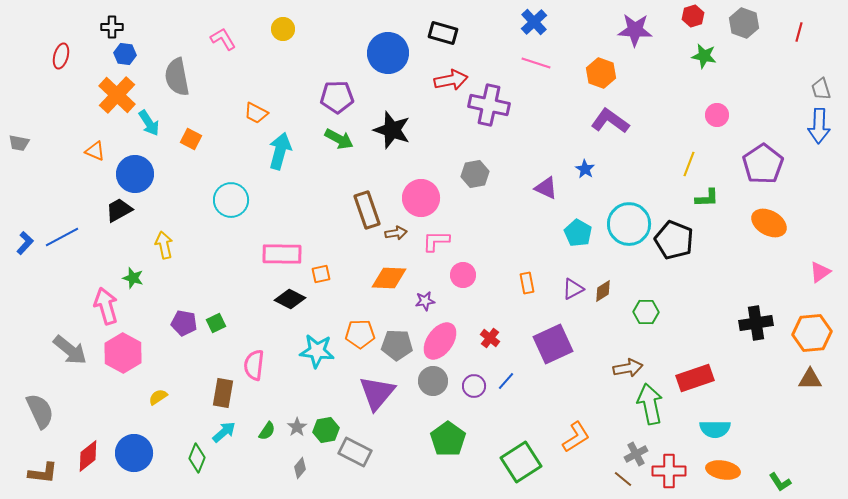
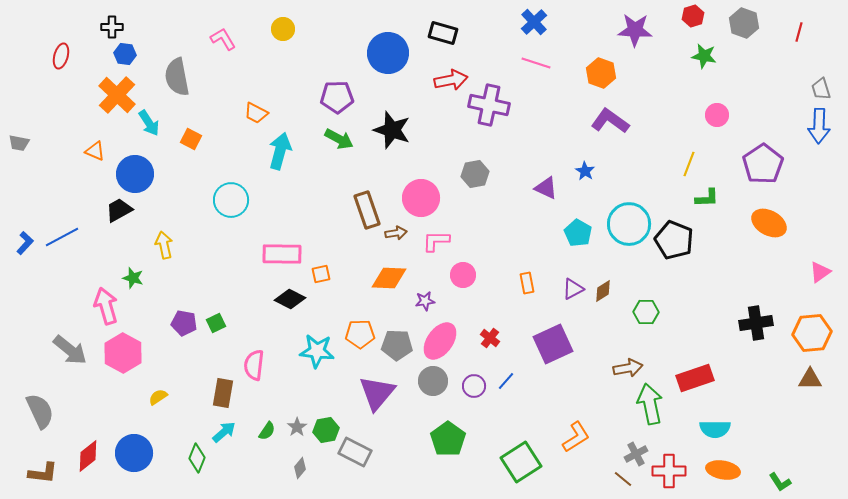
blue star at (585, 169): moved 2 px down
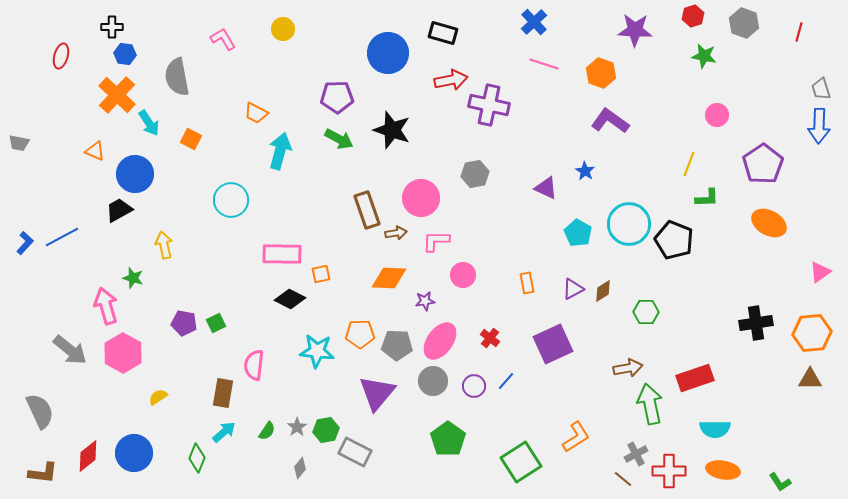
pink line at (536, 63): moved 8 px right, 1 px down
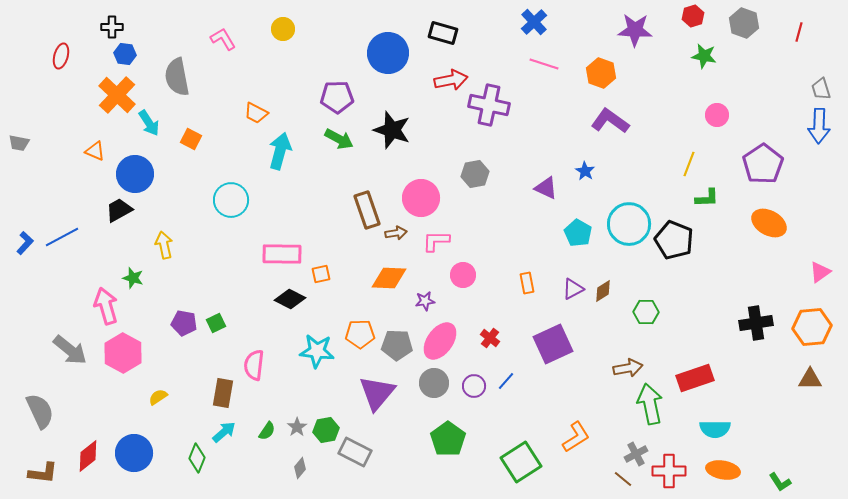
orange hexagon at (812, 333): moved 6 px up
gray circle at (433, 381): moved 1 px right, 2 px down
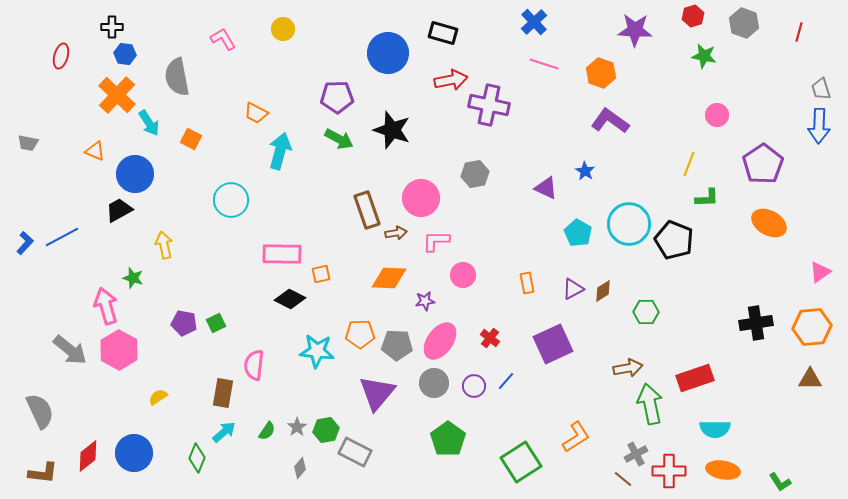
gray trapezoid at (19, 143): moved 9 px right
pink hexagon at (123, 353): moved 4 px left, 3 px up
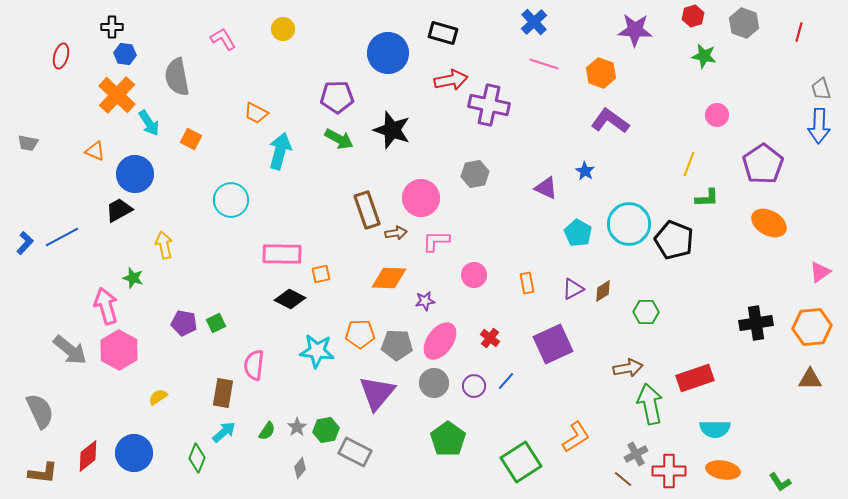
pink circle at (463, 275): moved 11 px right
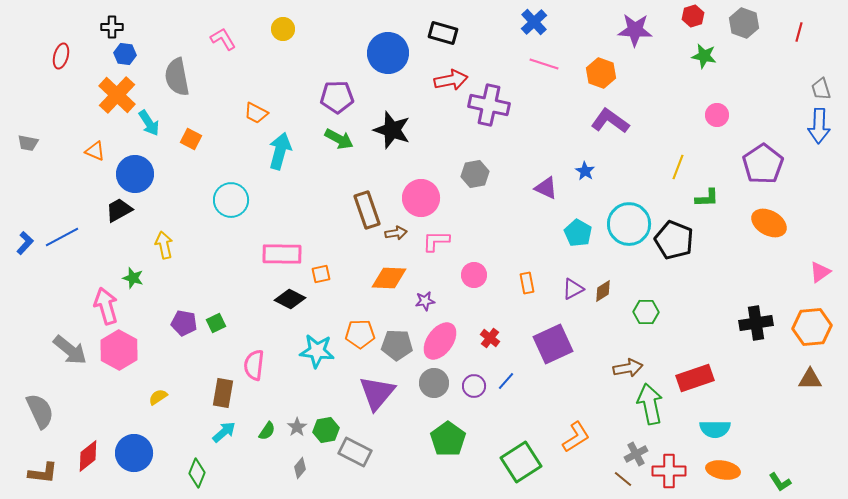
yellow line at (689, 164): moved 11 px left, 3 px down
green diamond at (197, 458): moved 15 px down
